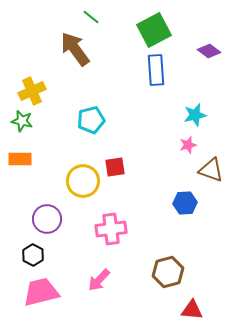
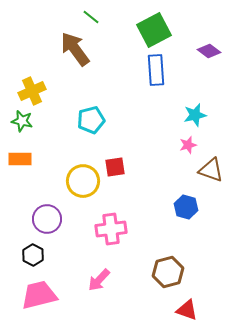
blue hexagon: moved 1 px right, 4 px down; rotated 20 degrees clockwise
pink trapezoid: moved 2 px left, 3 px down
red triangle: moved 5 px left; rotated 15 degrees clockwise
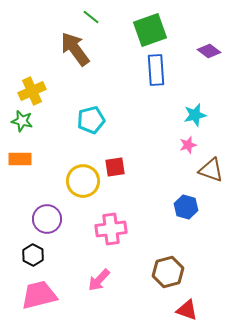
green square: moved 4 px left; rotated 8 degrees clockwise
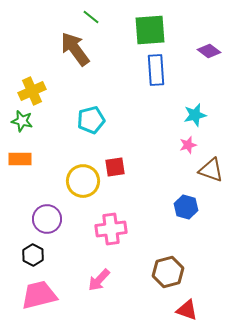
green square: rotated 16 degrees clockwise
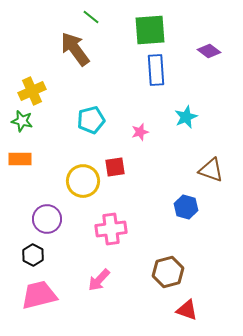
cyan star: moved 9 px left, 2 px down; rotated 10 degrees counterclockwise
pink star: moved 48 px left, 13 px up
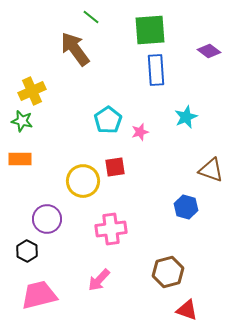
cyan pentagon: moved 17 px right; rotated 20 degrees counterclockwise
black hexagon: moved 6 px left, 4 px up
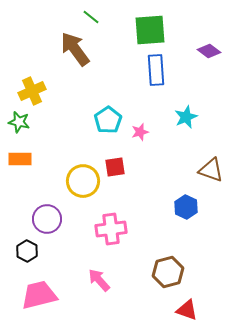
green star: moved 3 px left, 1 px down
blue hexagon: rotated 10 degrees clockwise
pink arrow: rotated 95 degrees clockwise
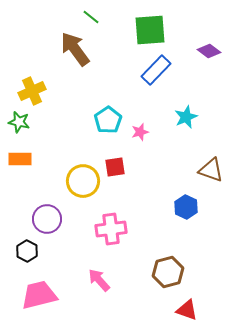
blue rectangle: rotated 48 degrees clockwise
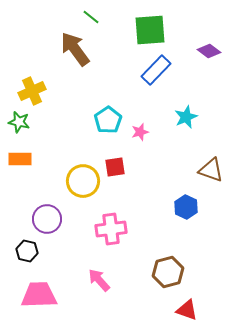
black hexagon: rotated 15 degrees counterclockwise
pink trapezoid: rotated 12 degrees clockwise
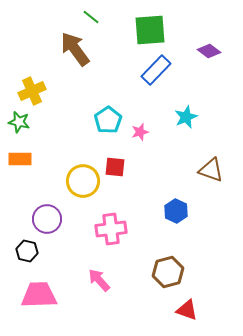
red square: rotated 15 degrees clockwise
blue hexagon: moved 10 px left, 4 px down
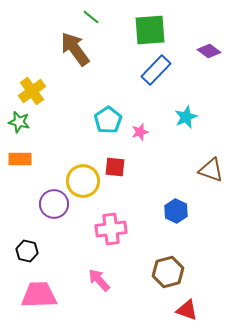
yellow cross: rotated 12 degrees counterclockwise
purple circle: moved 7 px right, 15 px up
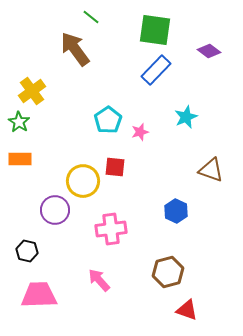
green square: moved 5 px right; rotated 12 degrees clockwise
green star: rotated 20 degrees clockwise
purple circle: moved 1 px right, 6 px down
